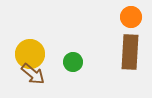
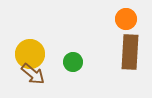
orange circle: moved 5 px left, 2 px down
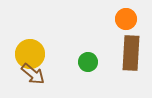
brown rectangle: moved 1 px right, 1 px down
green circle: moved 15 px right
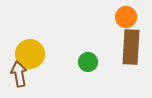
orange circle: moved 2 px up
brown rectangle: moved 6 px up
brown arrow: moved 14 px left; rotated 140 degrees counterclockwise
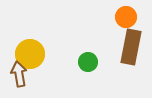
brown rectangle: rotated 8 degrees clockwise
